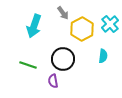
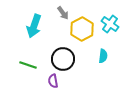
cyan cross: rotated 12 degrees counterclockwise
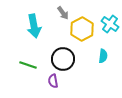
cyan arrow: rotated 30 degrees counterclockwise
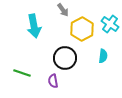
gray arrow: moved 3 px up
black circle: moved 2 px right, 1 px up
green line: moved 6 px left, 8 px down
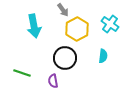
yellow hexagon: moved 5 px left
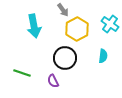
purple semicircle: rotated 16 degrees counterclockwise
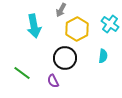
gray arrow: moved 2 px left; rotated 64 degrees clockwise
green line: rotated 18 degrees clockwise
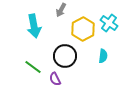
cyan cross: moved 1 px left, 1 px up
yellow hexagon: moved 6 px right
black circle: moved 2 px up
green line: moved 11 px right, 6 px up
purple semicircle: moved 2 px right, 2 px up
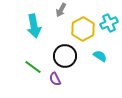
cyan cross: rotated 30 degrees clockwise
cyan semicircle: moved 3 px left; rotated 64 degrees counterclockwise
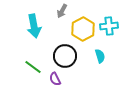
gray arrow: moved 1 px right, 1 px down
cyan cross: moved 3 px down; rotated 18 degrees clockwise
cyan semicircle: rotated 40 degrees clockwise
